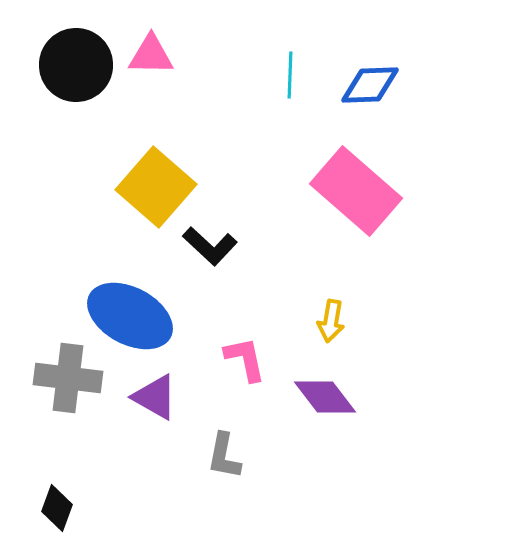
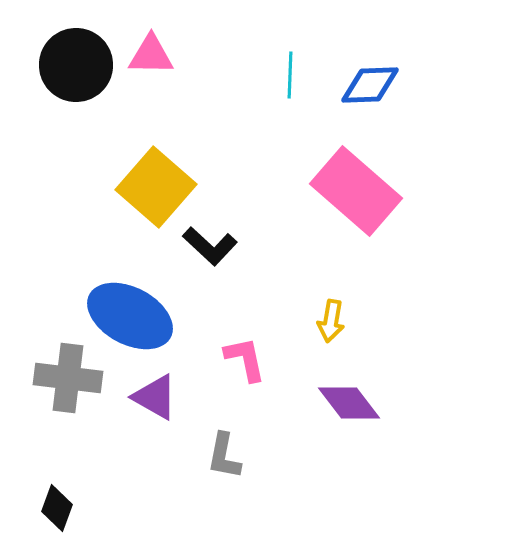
purple diamond: moved 24 px right, 6 px down
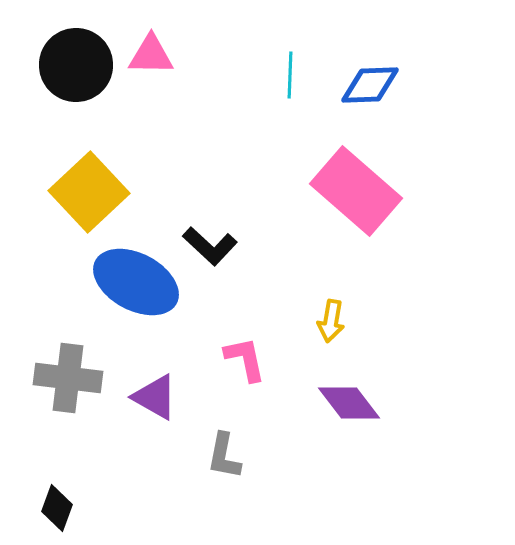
yellow square: moved 67 px left, 5 px down; rotated 6 degrees clockwise
blue ellipse: moved 6 px right, 34 px up
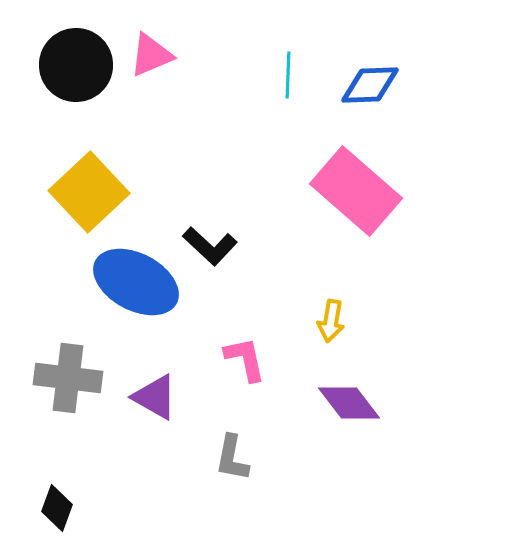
pink triangle: rotated 24 degrees counterclockwise
cyan line: moved 2 px left
gray L-shape: moved 8 px right, 2 px down
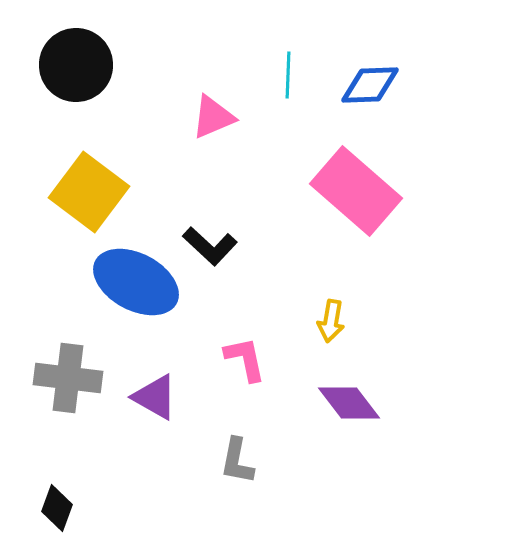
pink triangle: moved 62 px right, 62 px down
yellow square: rotated 10 degrees counterclockwise
gray L-shape: moved 5 px right, 3 px down
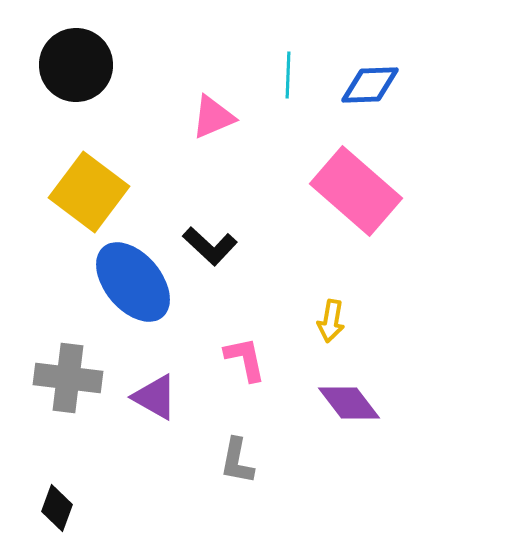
blue ellipse: moved 3 px left; rotated 22 degrees clockwise
